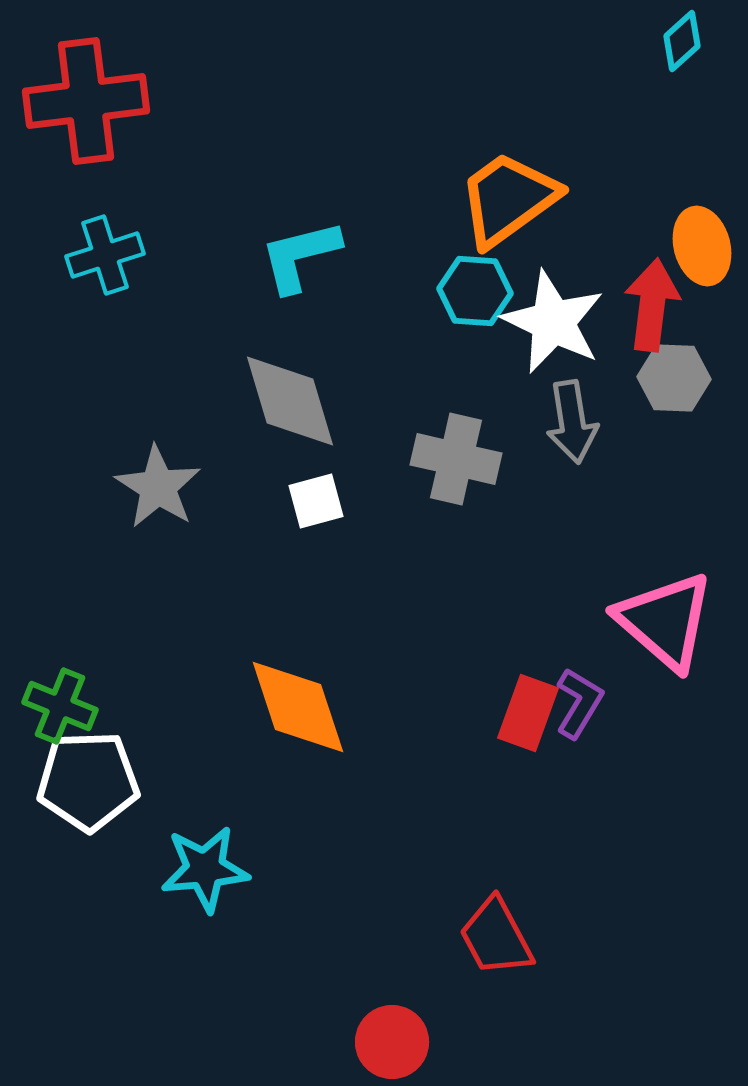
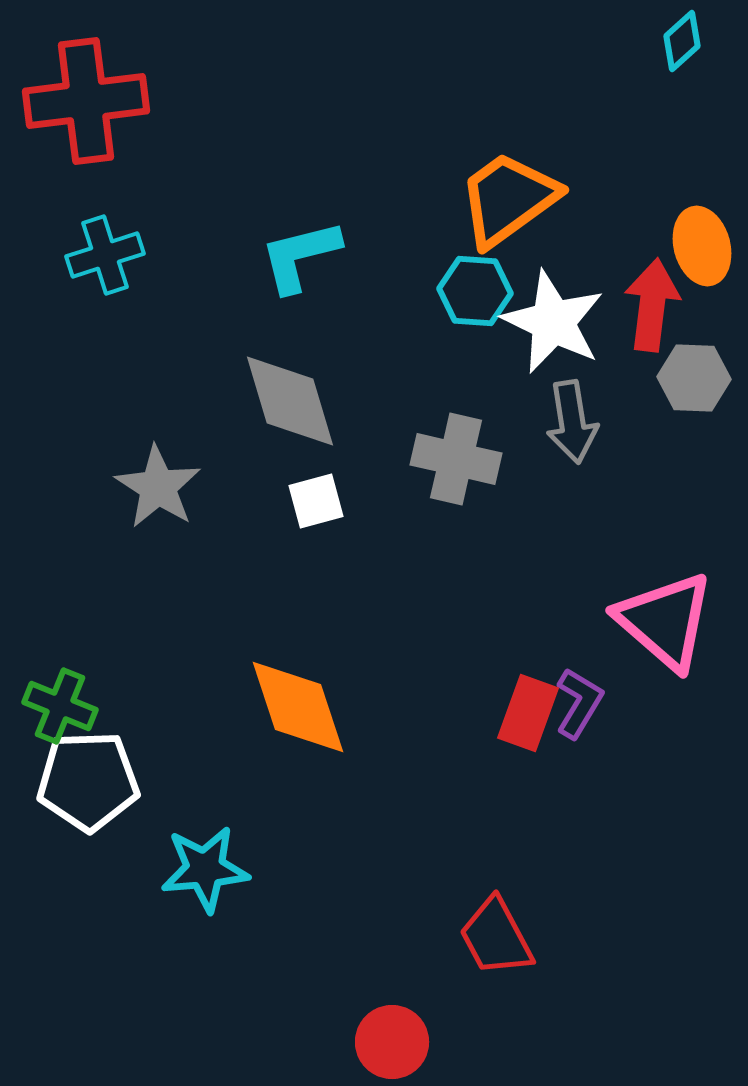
gray hexagon: moved 20 px right
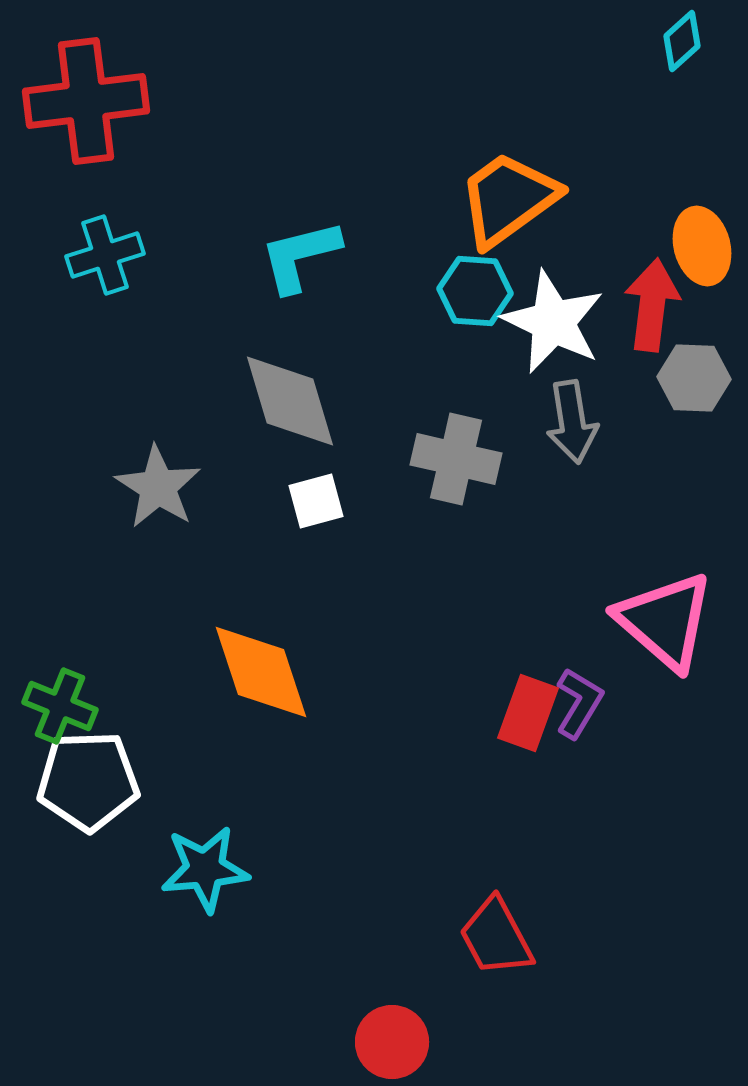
orange diamond: moved 37 px left, 35 px up
